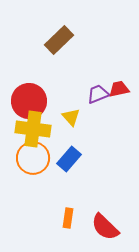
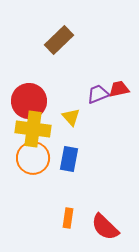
blue rectangle: rotated 30 degrees counterclockwise
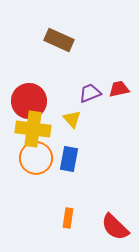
brown rectangle: rotated 68 degrees clockwise
purple trapezoid: moved 8 px left, 1 px up
yellow triangle: moved 1 px right, 2 px down
orange circle: moved 3 px right
red semicircle: moved 10 px right
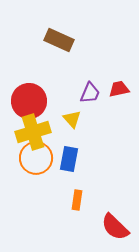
purple trapezoid: rotated 135 degrees clockwise
yellow cross: moved 3 px down; rotated 24 degrees counterclockwise
orange rectangle: moved 9 px right, 18 px up
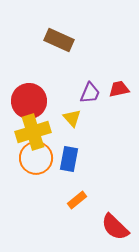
yellow triangle: moved 1 px up
orange rectangle: rotated 42 degrees clockwise
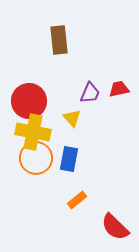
brown rectangle: rotated 60 degrees clockwise
yellow cross: rotated 28 degrees clockwise
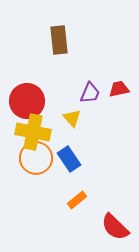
red circle: moved 2 px left
blue rectangle: rotated 45 degrees counterclockwise
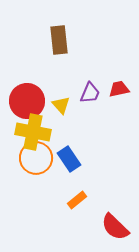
yellow triangle: moved 11 px left, 13 px up
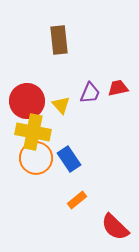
red trapezoid: moved 1 px left, 1 px up
